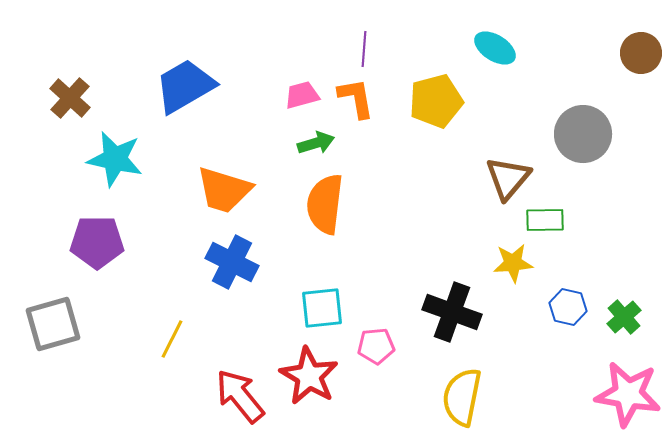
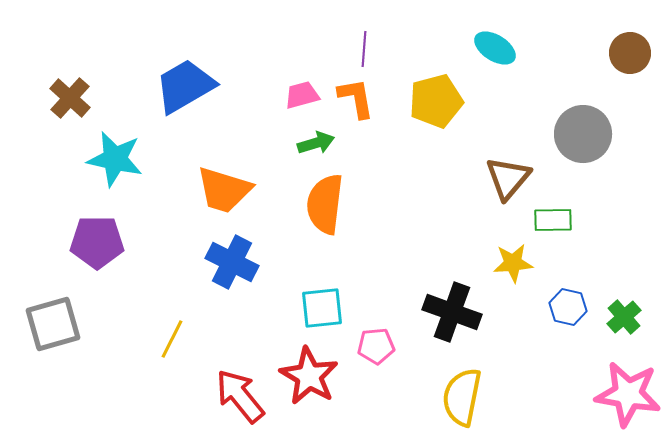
brown circle: moved 11 px left
green rectangle: moved 8 px right
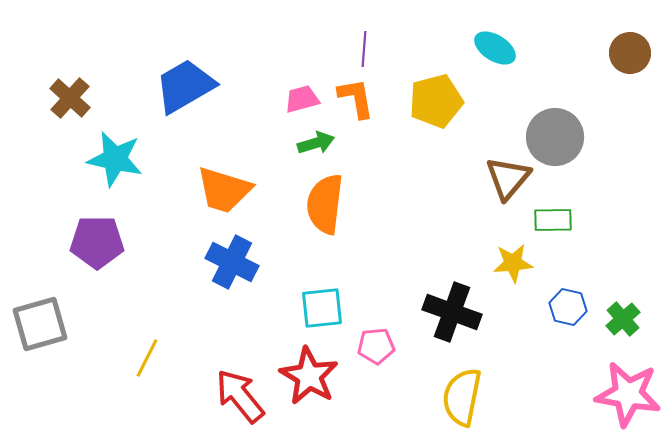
pink trapezoid: moved 4 px down
gray circle: moved 28 px left, 3 px down
green cross: moved 1 px left, 2 px down
gray square: moved 13 px left
yellow line: moved 25 px left, 19 px down
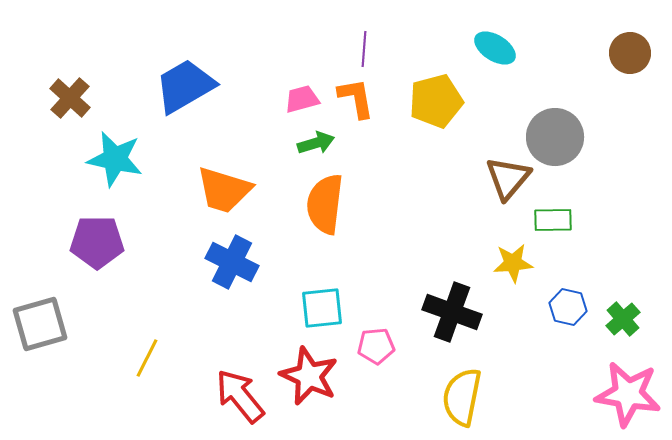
red star: rotated 6 degrees counterclockwise
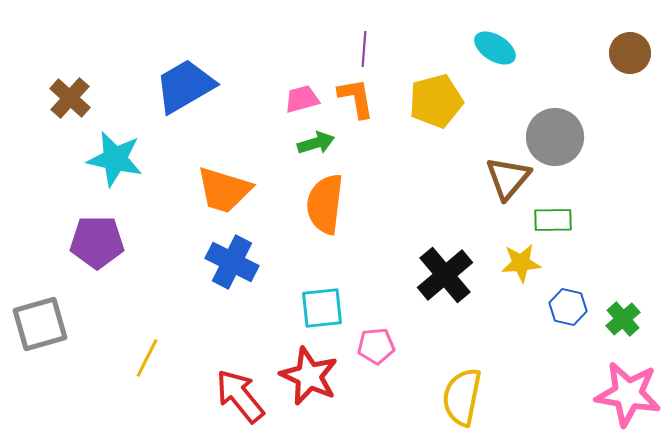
yellow star: moved 8 px right
black cross: moved 7 px left, 37 px up; rotated 30 degrees clockwise
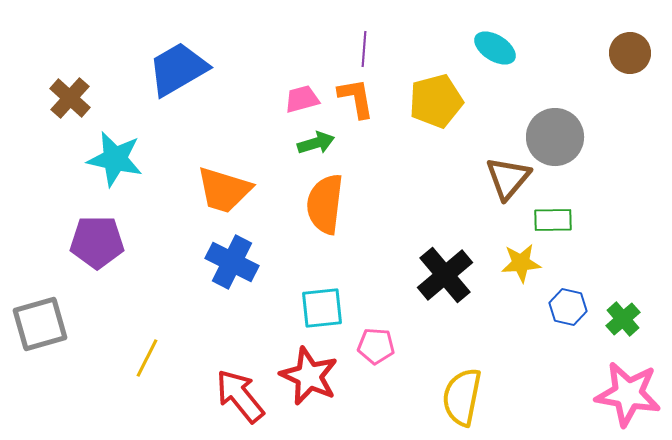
blue trapezoid: moved 7 px left, 17 px up
pink pentagon: rotated 9 degrees clockwise
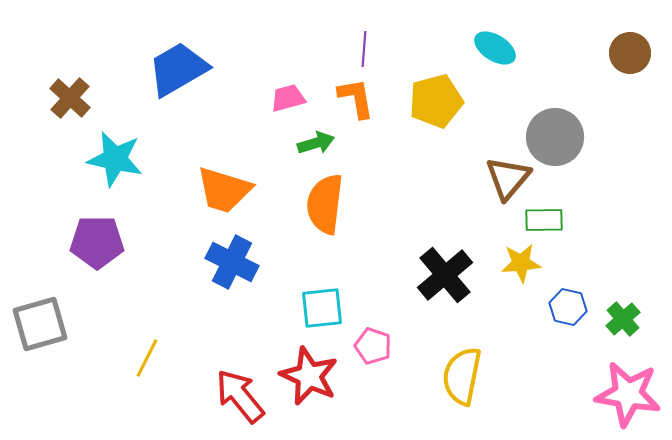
pink trapezoid: moved 14 px left, 1 px up
green rectangle: moved 9 px left
pink pentagon: moved 3 px left; rotated 15 degrees clockwise
yellow semicircle: moved 21 px up
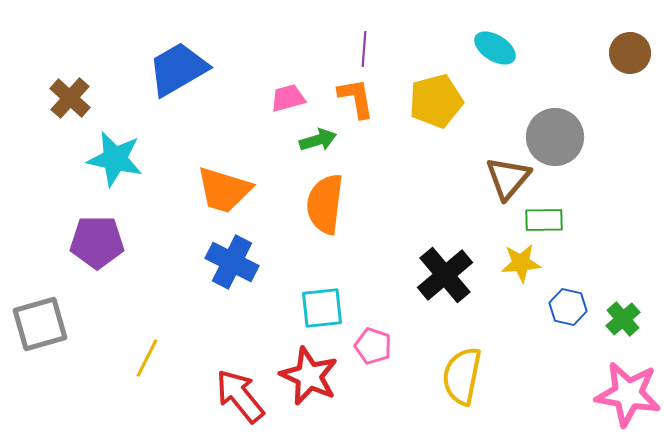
green arrow: moved 2 px right, 3 px up
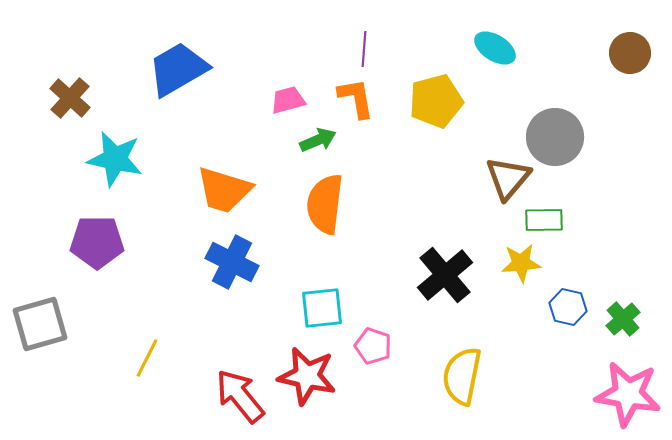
pink trapezoid: moved 2 px down
green arrow: rotated 6 degrees counterclockwise
red star: moved 2 px left; rotated 12 degrees counterclockwise
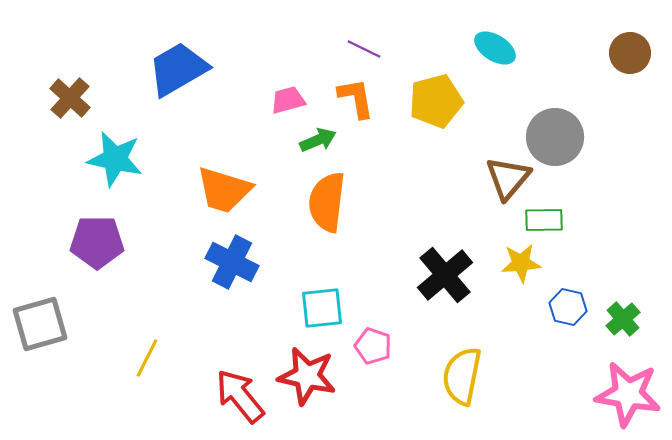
purple line: rotated 68 degrees counterclockwise
orange semicircle: moved 2 px right, 2 px up
